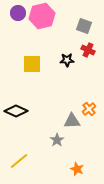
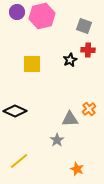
purple circle: moved 1 px left, 1 px up
red cross: rotated 24 degrees counterclockwise
black star: moved 3 px right; rotated 24 degrees counterclockwise
black diamond: moved 1 px left
gray triangle: moved 2 px left, 2 px up
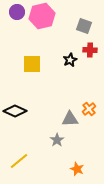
red cross: moved 2 px right
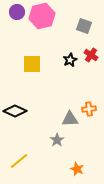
red cross: moved 1 px right, 5 px down; rotated 32 degrees clockwise
orange cross: rotated 32 degrees clockwise
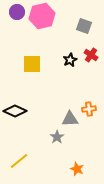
gray star: moved 3 px up
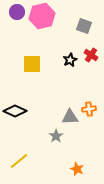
gray triangle: moved 2 px up
gray star: moved 1 px left, 1 px up
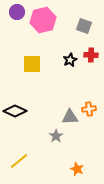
pink hexagon: moved 1 px right, 4 px down
red cross: rotated 32 degrees counterclockwise
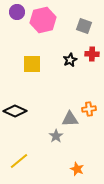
red cross: moved 1 px right, 1 px up
gray triangle: moved 2 px down
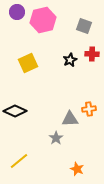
yellow square: moved 4 px left, 1 px up; rotated 24 degrees counterclockwise
gray star: moved 2 px down
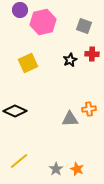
purple circle: moved 3 px right, 2 px up
pink hexagon: moved 2 px down
gray star: moved 31 px down
